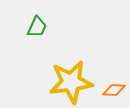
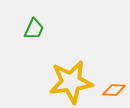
green trapezoid: moved 3 px left, 2 px down
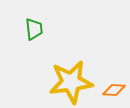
green trapezoid: rotated 30 degrees counterclockwise
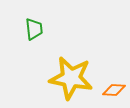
yellow star: moved 4 px up; rotated 18 degrees clockwise
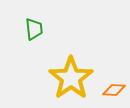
yellow star: rotated 27 degrees clockwise
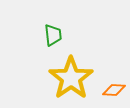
green trapezoid: moved 19 px right, 6 px down
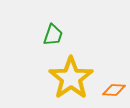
green trapezoid: rotated 25 degrees clockwise
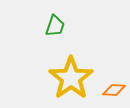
green trapezoid: moved 2 px right, 9 px up
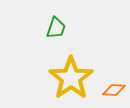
green trapezoid: moved 1 px right, 2 px down
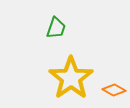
orange diamond: rotated 25 degrees clockwise
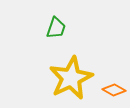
yellow star: rotated 9 degrees clockwise
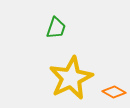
orange diamond: moved 2 px down
